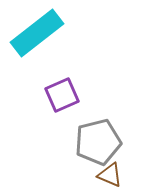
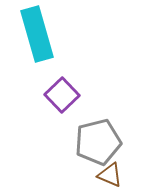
cyan rectangle: moved 1 px down; rotated 68 degrees counterclockwise
purple square: rotated 20 degrees counterclockwise
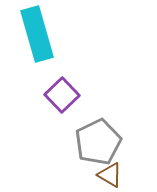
gray pentagon: rotated 12 degrees counterclockwise
brown triangle: rotated 8 degrees clockwise
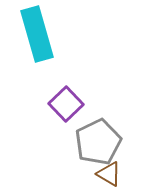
purple square: moved 4 px right, 9 px down
brown triangle: moved 1 px left, 1 px up
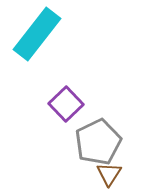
cyan rectangle: rotated 54 degrees clockwise
brown triangle: rotated 32 degrees clockwise
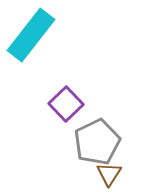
cyan rectangle: moved 6 px left, 1 px down
gray pentagon: moved 1 px left
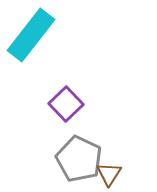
gray pentagon: moved 18 px left, 17 px down; rotated 21 degrees counterclockwise
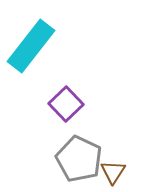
cyan rectangle: moved 11 px down
brown triangle: moved 4 px right, 2 px up
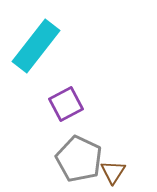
cyan rectangle: moved 5 px right
purple square: rotated 16 degrees clockwise
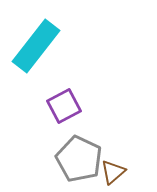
purple square: moved 2 px left, 2 px down
brown triangle: rotated 16 degrees clockwise
